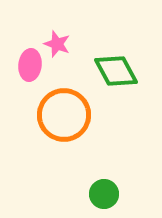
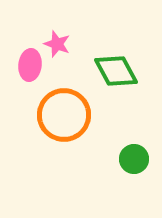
green circle: moved 30 px right, 35 px up
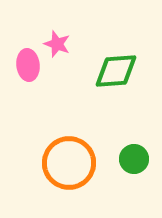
pink ellipse: moved 2 px left; rotated 12 degrees counterclockwise
green diamond: rotated 66 degrees counterclockwise
orange circle: moved 5 px right, 48 px down
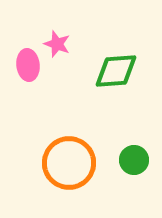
green circle: moved 1 px down
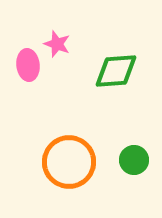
orange circle: moved 1 px up
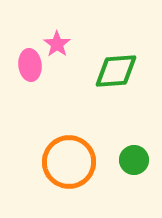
pink star: rotated 16 degrees clockwise
pink ellipse: moved 2 px right
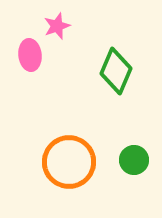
pink star: moved 18 px up; rotated 16 degrees clockwise
pink ellipse: moved 10 px up
green diamond: rotated 63 degrees counterclockwise
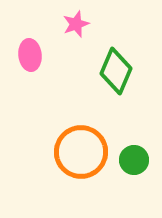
pink star: moved 19 px right, 2 px up
orange circle: moved 12 px right, 10 px up
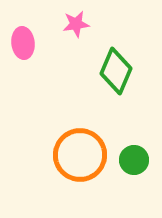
pink star: rotated 12 degrees clockwise
pink ellipse: moved 7 px left, 12 px up
orange circle: moved 1 px left, 3 px down
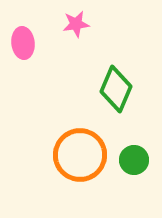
green diamond: moved 18 px down
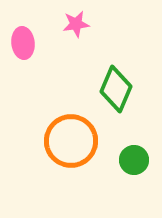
orange circle: moved 9 px left, 14 px up
